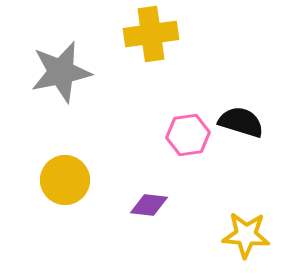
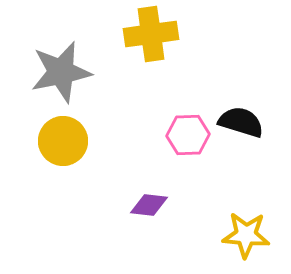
pink hexagon: rotated 6 degrees clockwise
yellow circle: moved 2 px left, 39 px up
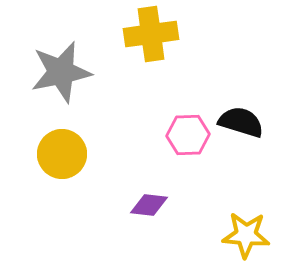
yellow circle: moved 1 px left, 13 px down
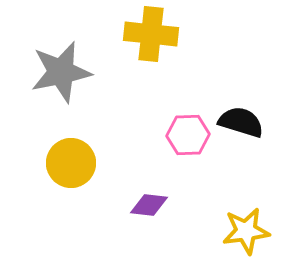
yellow cross: rotated 14 degrees clockwise
yellow circle: moved 9 px right, 9 px down
yellow star: moved 4 px up; rotated 12 degrees counterclockwise
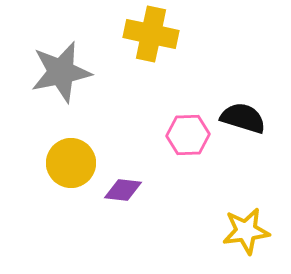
yellow cross: rotated 6 degrees clockwise
black semicircle: moved 2 px right, 4 px up
purple diamond: moved 26 px left, 15 px up
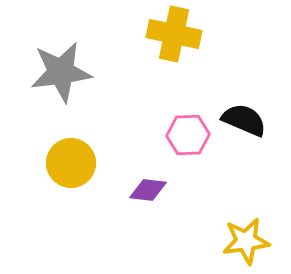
yellow cross: moved 23 px right
gray star: rotated 4 degrees clockwise
black semicircle: moved 1 px right, 2 px down; rotated 6 degrees clockwise
purple diamond: moved 25 px right
yellow star: moved 10 px down
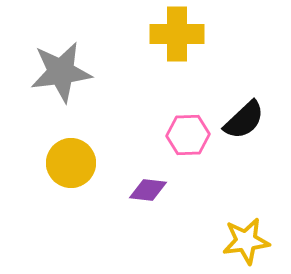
yellow cross: moved 3 px right; rotated 12 degrees counterclockwise
black semicircle: rotated 114 degrees clockwise
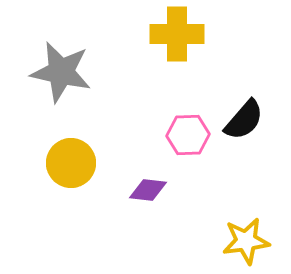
gray star: rotated 20 degrees clockwise
black semicircle: rotated 6 degrees counterclockwise
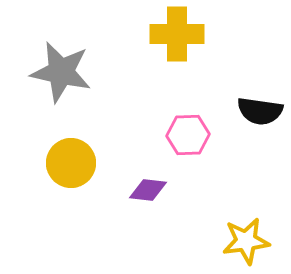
black semicircle: moved 16 px right, 9 px up; rotated 57 degrees clockwise
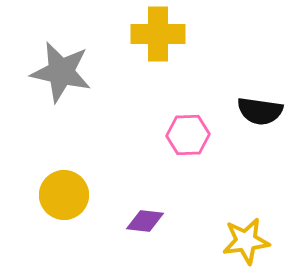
yellow cross: moved 19 px left
yellow circle: moved 7 px left, 32 px down
purple diamond: moved 3 px left, 31 px down
